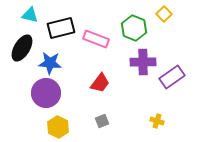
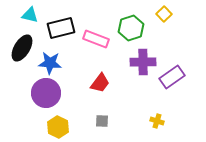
green hexagon: moved 3 px left; rotated 20 degrees clockwise
gray square: rotated 24 degrees clockwise
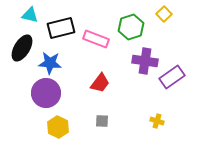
green hexagon: moved 1 px up
purple cross: moved 2 px right, 1 px up; rotated 10 degrees clockwise
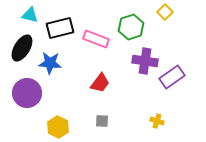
yellow square: moved 1 px right, 2 px up
black rectangle: moved 1 px left
purple circle: moved 19 px left
